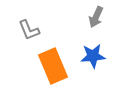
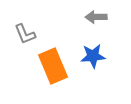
gray arrow: rotated 65 degrees clockwise
gray L-shape: moved 4 px left, 4 px down
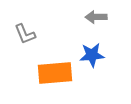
blue star: moved 1 px left, 1 px up
orange rectangle: moved 2 px right, 7 px down; rotated 72 degrees counterclockwise
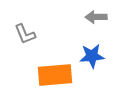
blue star: moved 1 px down
orange rectangle: moved 2 px down
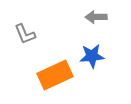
orange rectangle: rotated 20 degrees counterclockwise
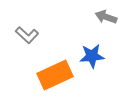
gray arrow: moved 10 px right; rotated 20 degrees clockwise
gray L-shape: moved 2 px right, 1 px down; rotated 25 degrees counterclockwise
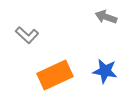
blue star: moved 13 px right, 15 px down; rotated 15 degrees clockwise
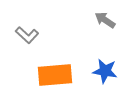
gray arrow: moved 1 px left, 3 px down; rotated 15 degrees clockwise
orange rectangle: rotated 20 degrees clockwise
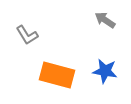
gray L-shape: rotated 15 degrees clockwise
orange rectangle: moved 2 px right; rotated 20 degrees clockwise
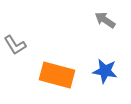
gray L-shape: moved 12 px left, 10 px down
